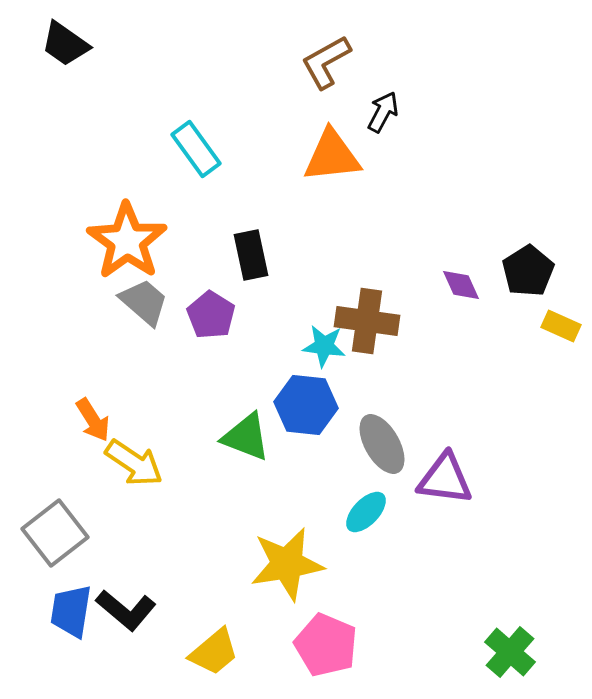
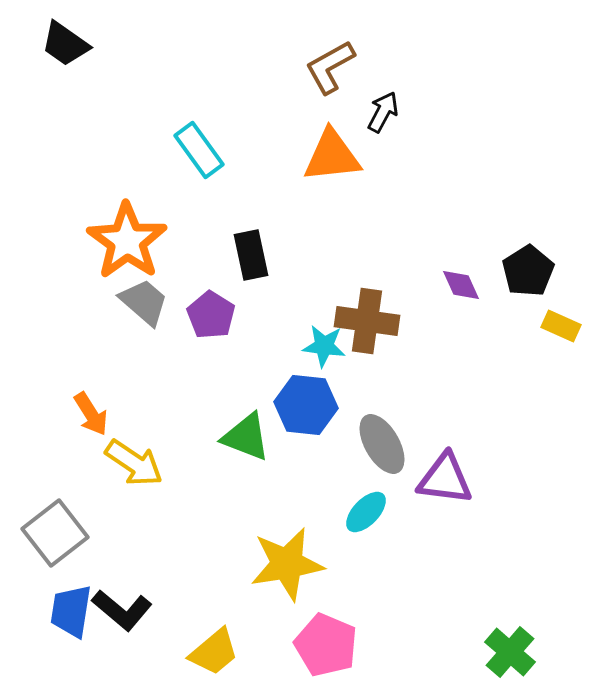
brown L-shape: moved 4 px right, 5 px down
cyan rectangle: moved 3 px right, 1 px down
orange arrow: moved 2 px left, 6 px up
black L-shape: moved 4 px left
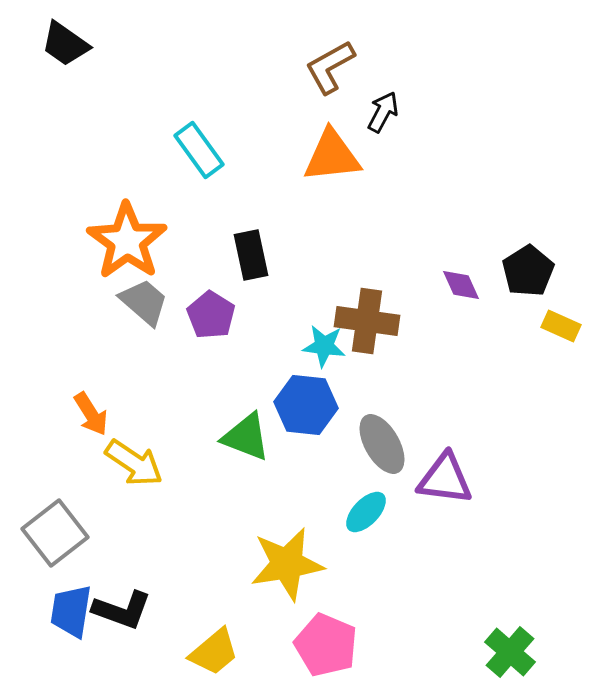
black L-shape: rotated 20 degrees counterclockwise
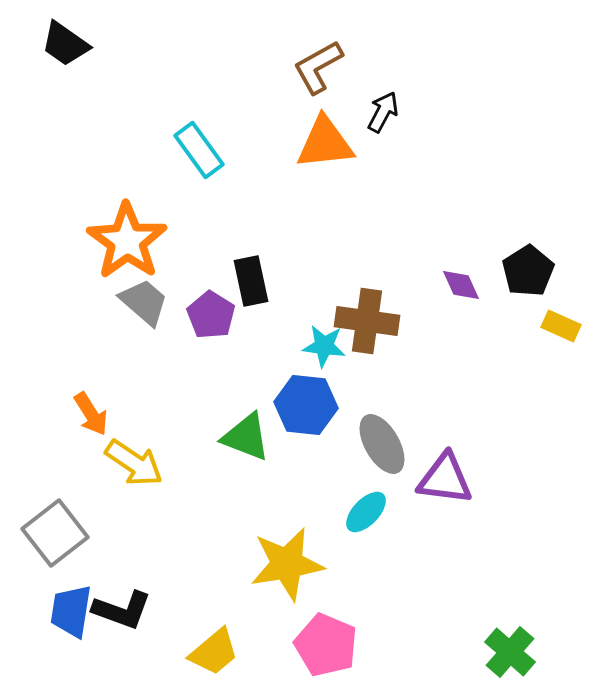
brown L-shape: moved 12 px left
orange triangle: moved 7 px left, 13 px up
black rectangle: moved 26 px down
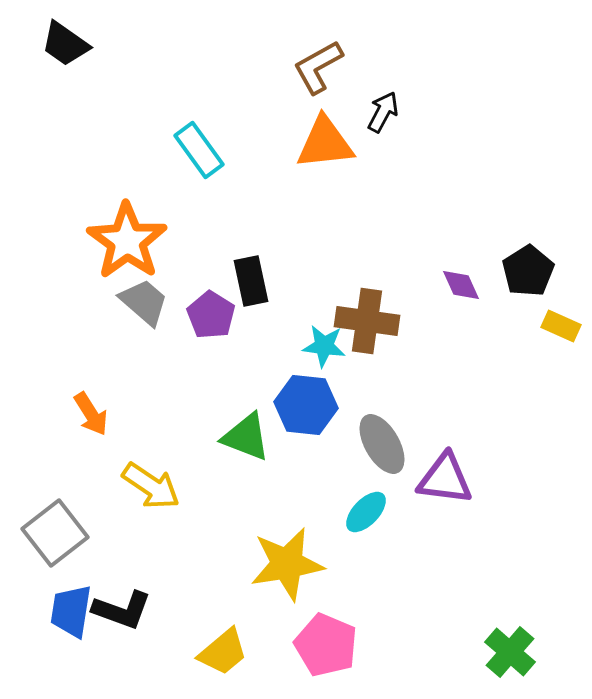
yellow arrow: moved 17 px right, 23 px down
yellow trapezoid: moved 9 px right
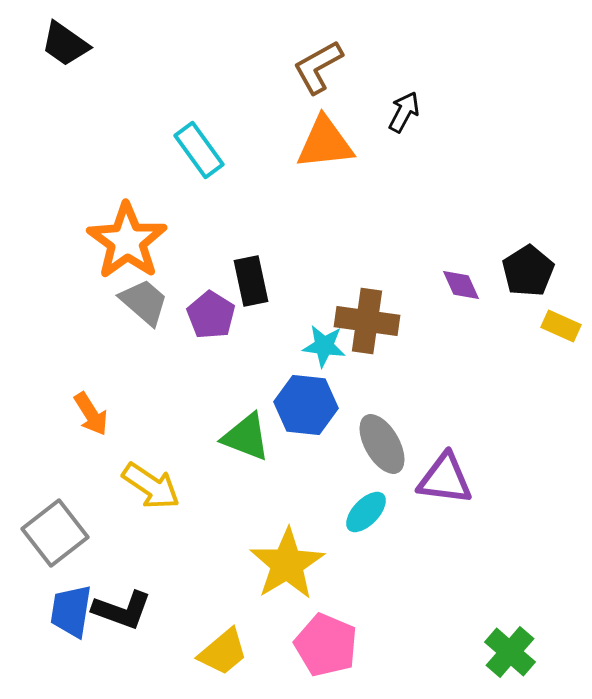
black arrow: moved 21 px right
yellow star: rotated 22 degrees counterclockwise
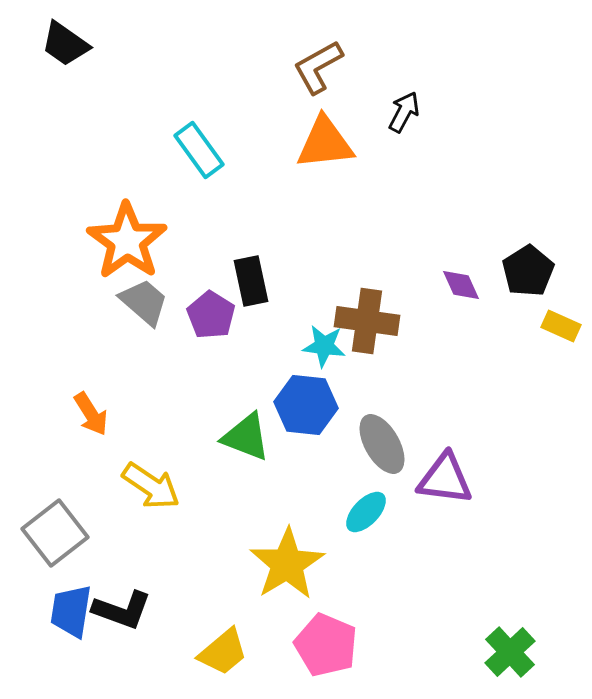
green cross: rotated 6 degrees clockwise
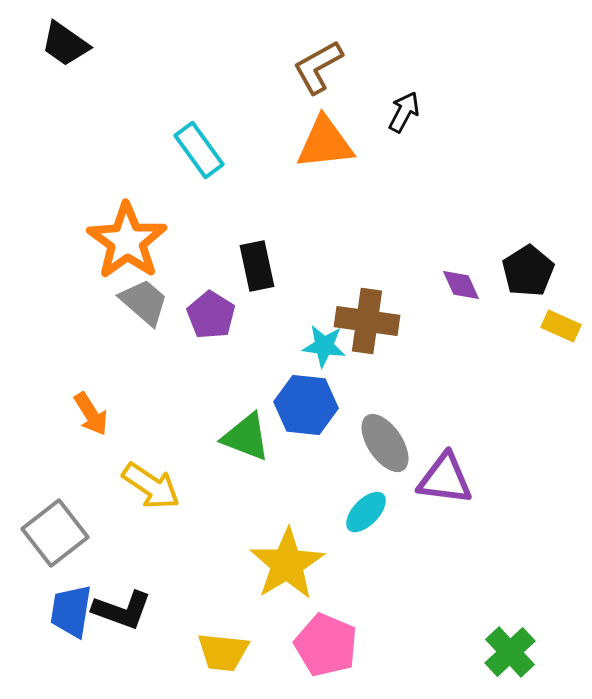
black rectangle: moved 6 px right, 15 px up
gray ellipse: moved 3 px right, 1 px up; rotated 4 degrees counterclockwise
yellow trapezoid: rotated 46 degrees clockwise
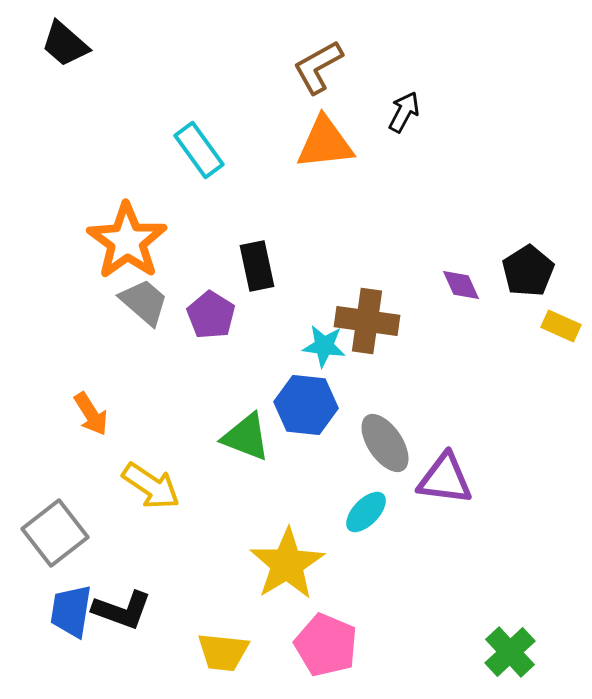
black trapezoid: rotated 6 degrees clockwise
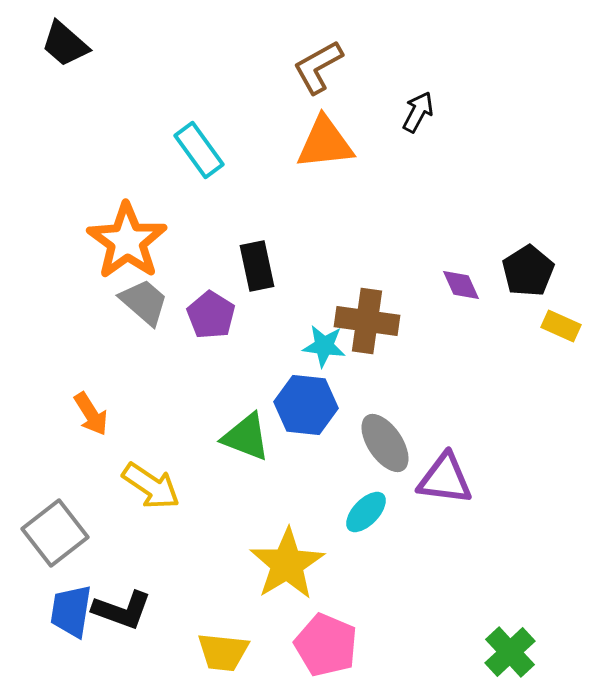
black arrow: moved 14 px right
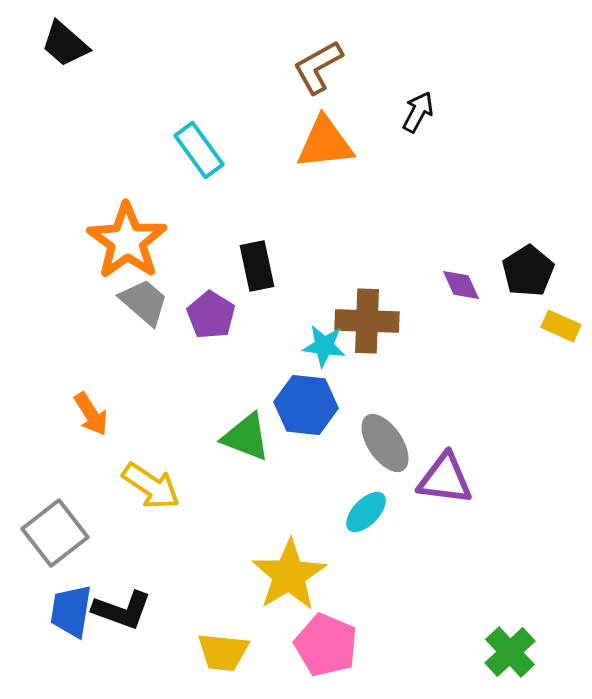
brown cross: rotated 6 degrees counterclockwise
yellow star: moved 2 px right, 11 px down
